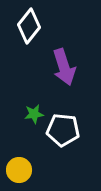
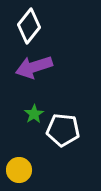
purple arrow: moved 30 px left; rotated 90 degrees clockwise
green star: rotated 24 degrees counterclockwise
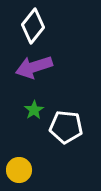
white diamond: moved 4 px right
green star: moved 4 px up
white pentagon: moved 3 px right, 3 px up
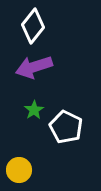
white pentagon: rotated 20 degrees clockwise
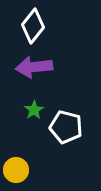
purple arrow: rotated 12 degrees clockwise
white pentagon: rotated 12 degrees counterclockwise
yellow circle: moved 3 px left
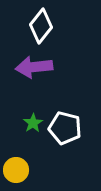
white diamond: moved 8 px right
green star: moved 1 px left, 13 px down
white pentagon: moved 1 px left, 1 px down
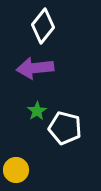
white diamond: moved 2 px right
purple arrow: moved 1 px right, 1 px down
green star: moved 4 px right, 12 px up
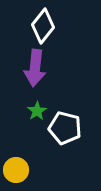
purple arrow: rotated 78 degrees counterclockwise
